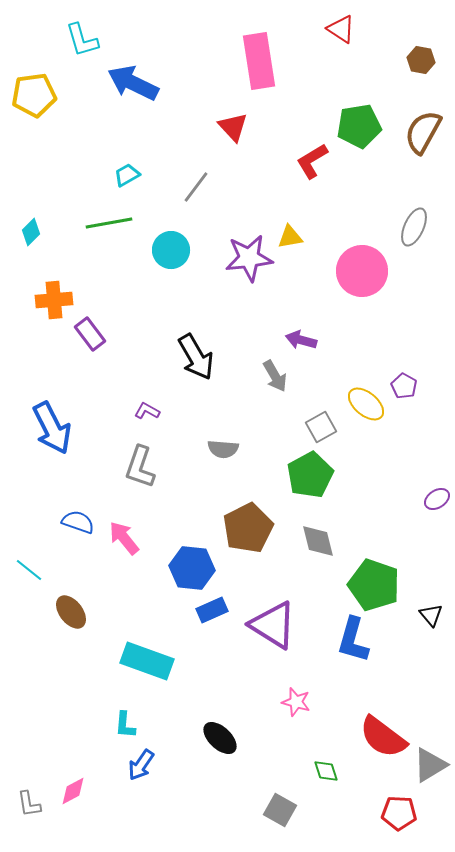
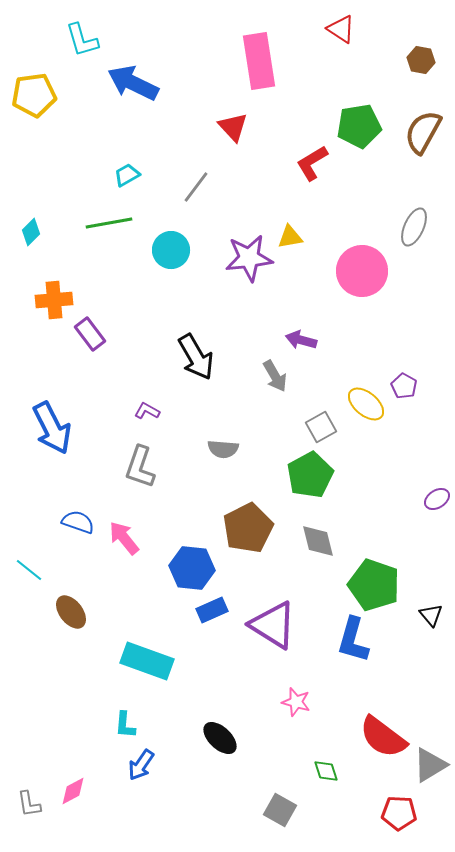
red L-shape at (312, 161): moved 2 px down
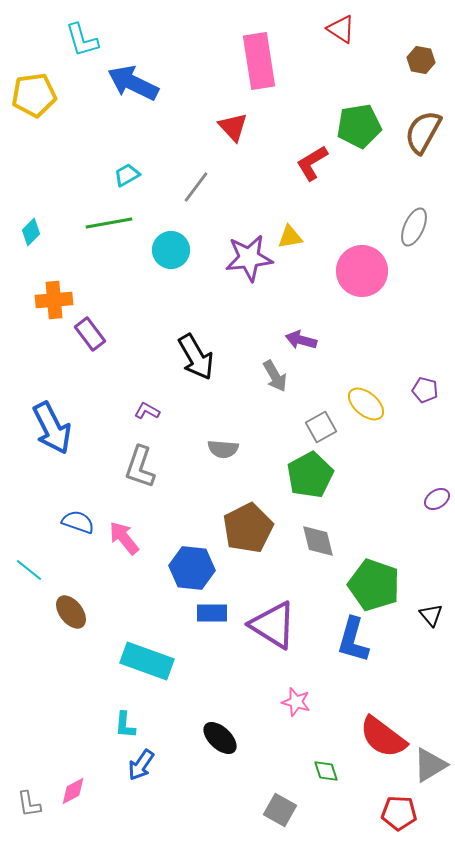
purple pentagon at (404, 386): moved 21 px right, 4 px down; rotated 15 degrees counterclockwise
blue rectangle at (212, 610): moved 3 px down; rotated 24 degrees clockwise
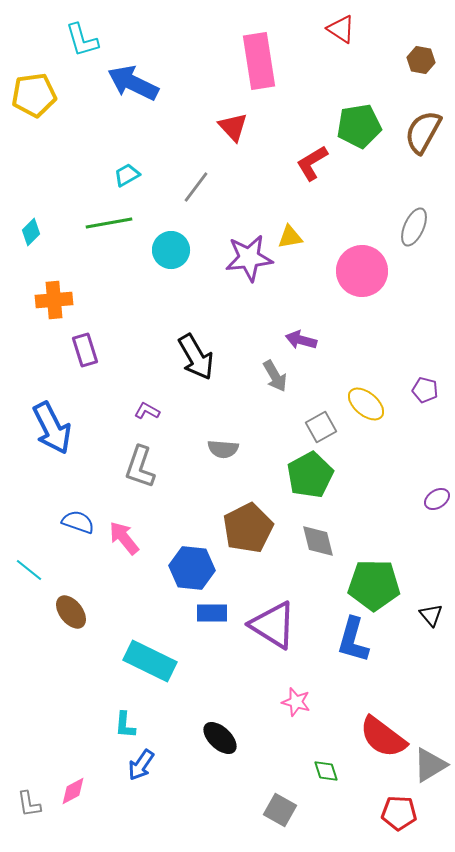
purple rectangle at (90, 334): moved 5 px left, 16 px down; rotated 20 degrees clockwise
green pentagon at (374, 585): rotated 18 degrees counterclockwise
cyan rectangle at (147, 661): moved 3 px right; rotated 6 degrees clockwise
